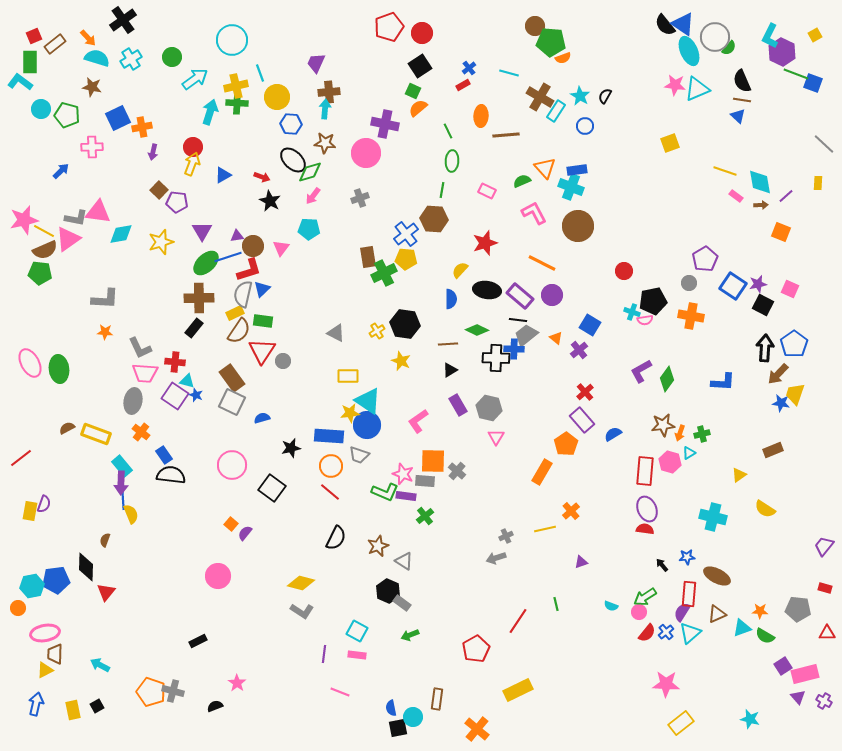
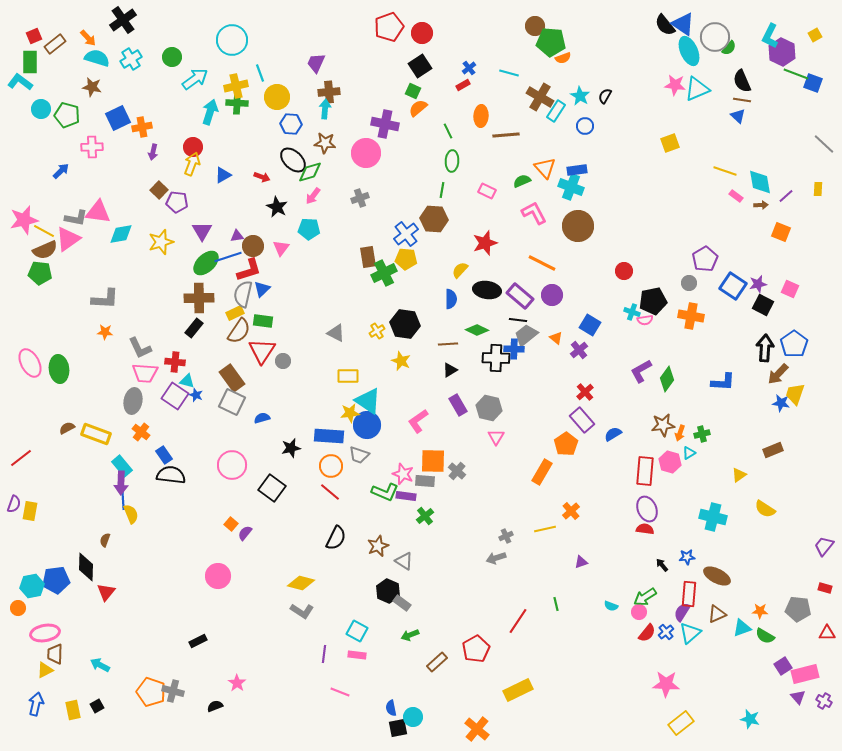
yellow rectangle at (818, 183): moved 6 px down
black star at (270, 201): moved 7 px right, 6 px down
purple semicircle at (44, 504): moved 30 px left
brown rectangle at (437, 699): moved 37 px up; rotated 40 degrees clockwise
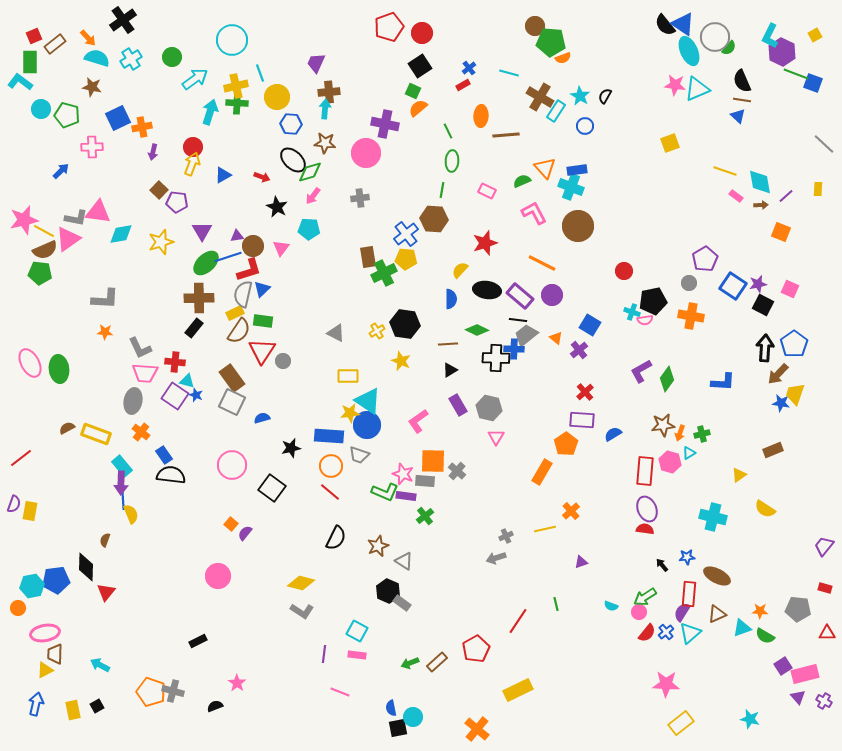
gray cross at (360, 198): rotated 12 degrees clockwise
purple rectangle at (582, 420): rotated 45 degrees counterclockwise
green arrow at (410, 635): moved 28 px down
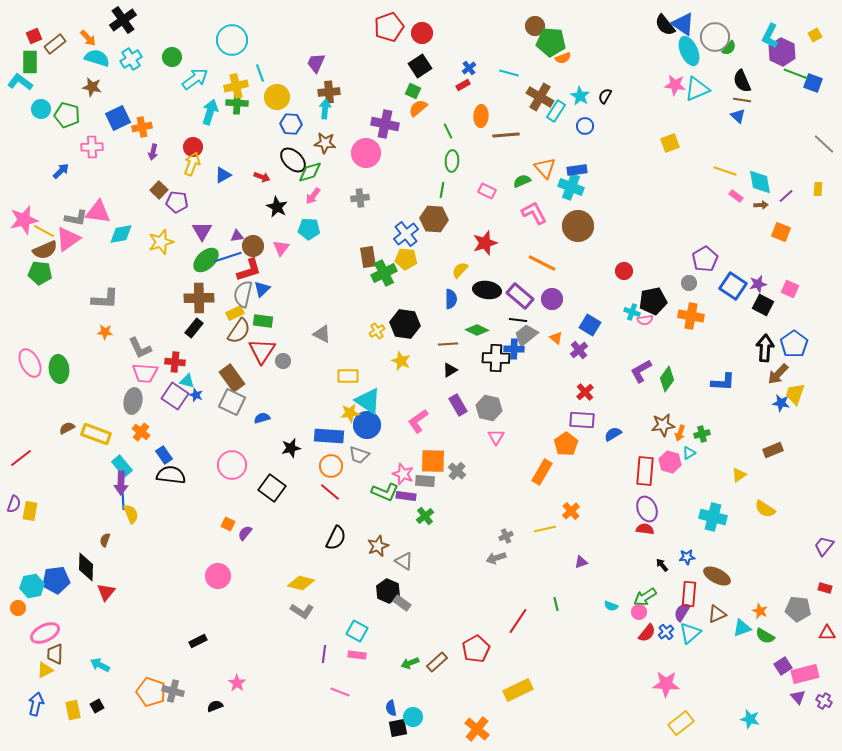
green ellipse at (206, 263): moved 3 px up
purple circle at (552, 295): moved 4 px down
gray triangle at (336, 333): moved 14 px left, 1 px down
orange square at (231, 524): moved 3 px left; rotated 16 degrees counterclockwise
orange star at (760, 611): rotated 21 degrees clockwise
pink ellipse at (45, 633): rotated 16 degrees counterclockwise
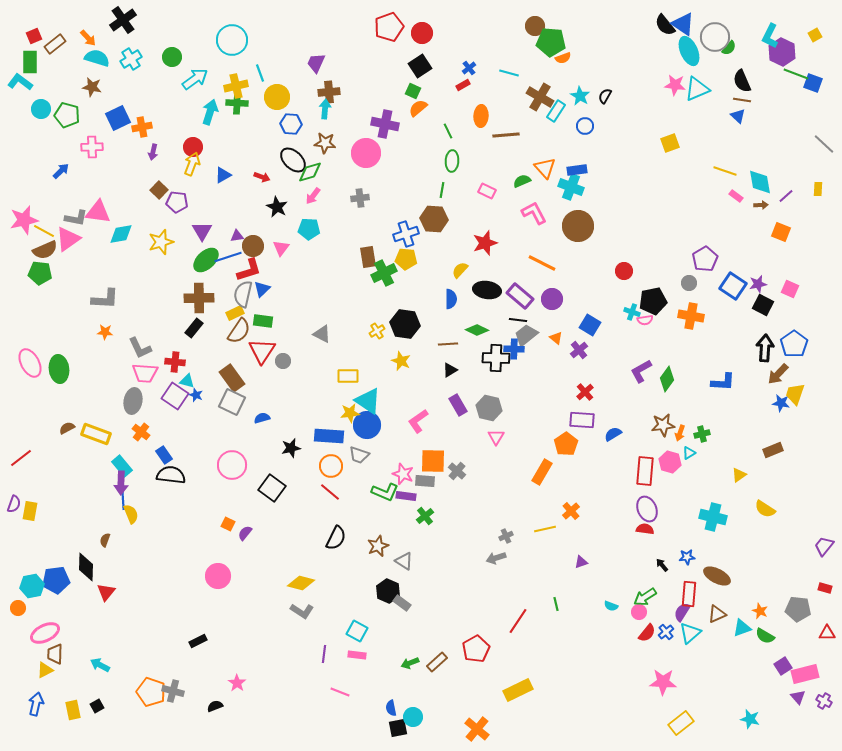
blue cross at (406, 234): rotated 20 degrees clockwise
pink star at (666, 684): moved 3 px left, 2 px up
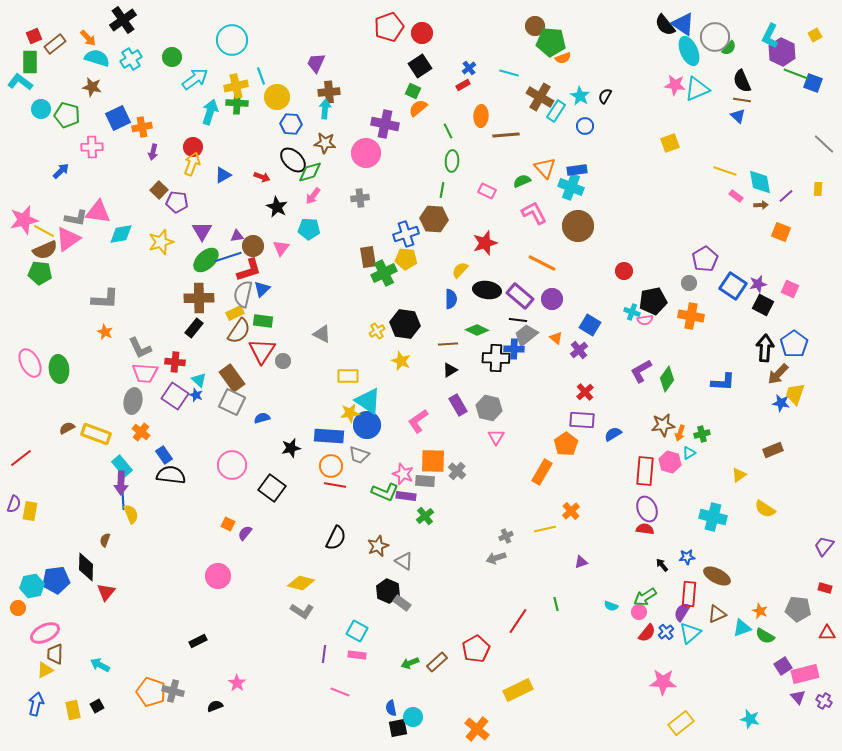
cyan line at (260, 73): moved 1 px right, 3 px down
orange star at (105, 332): rotated 21 degrees clockwise
cyan triangle at (187, 381): moved 12 px right, 1 px up; rotated 28 degrees clockwise
red line at (330, 492): moved 5 px right, 7 px up; rotated 30 degrees counterclockwise
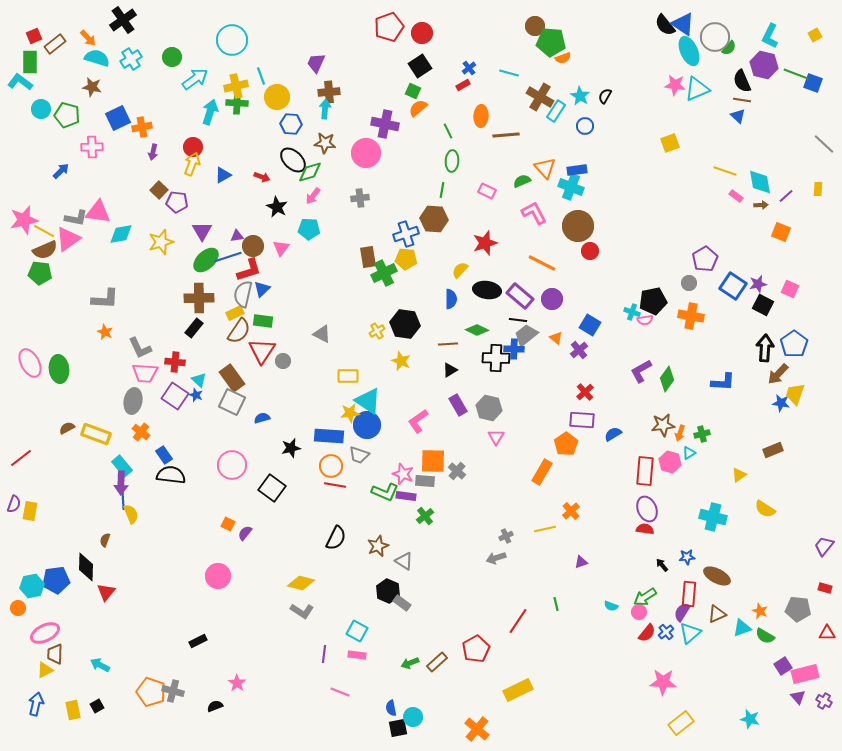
purple hexagon at (782, 52): moved 18 px left, 13 px down; rotated 12 degrees counterclockwise
red circle at (624, 271): moved 34 px left, 20 px up
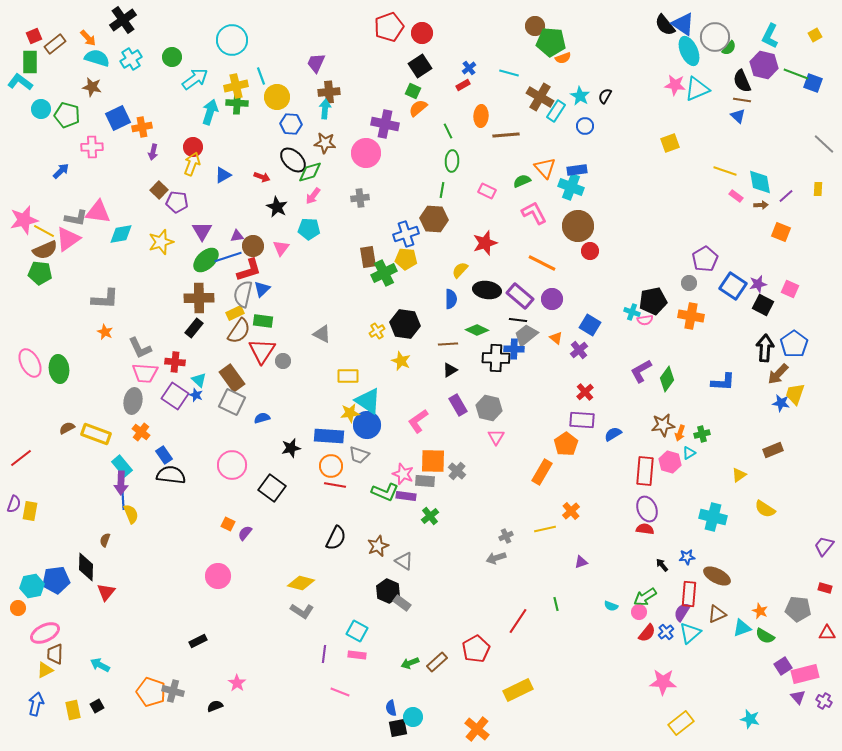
green cross at (425, 516): moved 5 px right
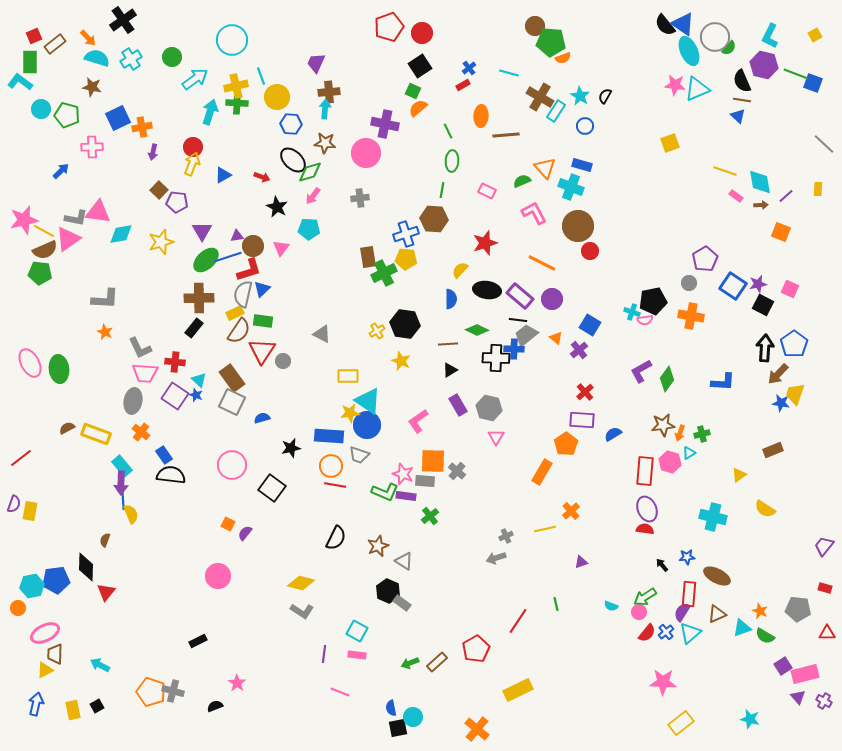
blue rectangle at (577, 170): moved 5 px right, 5 px up; rotated 24 degrees clockwise
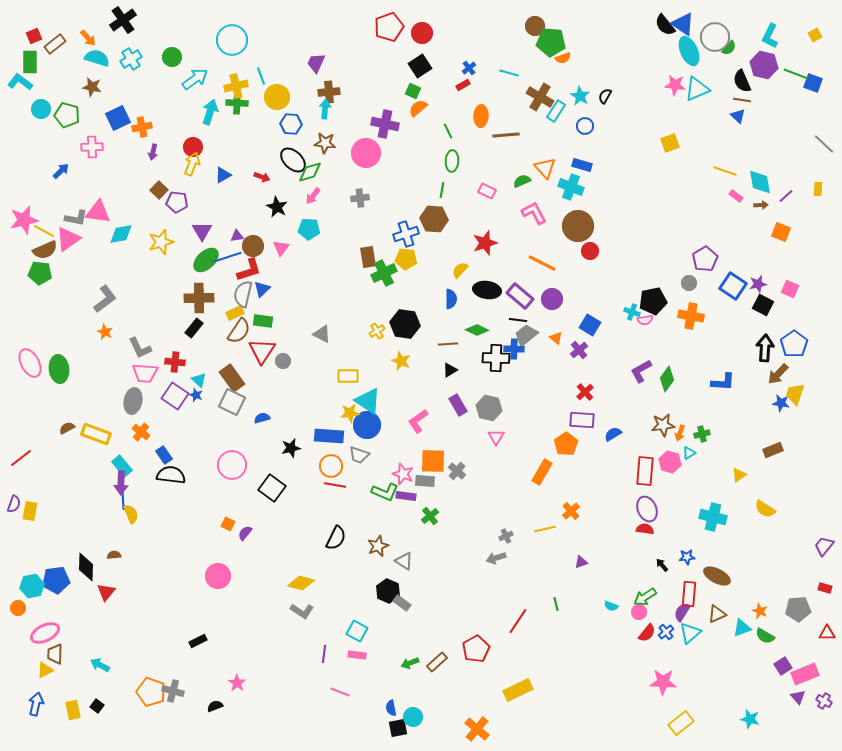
gray L-shape at (105, 299): rotated 40 degrees counterclockwise
brown semicircle at (105, 540): moved 9 px right, 15 px down; rotated 64 degrees clockwise
gray pentagon at (798, 609): rotated 10 degrees counterclockwise
pink rectangle at (805, 674): rotated 8 degrees counterclockwise
black square at (97, 706): rotated 24 degrees counterclockwise
